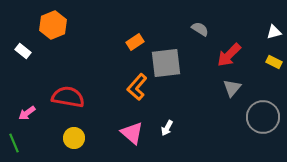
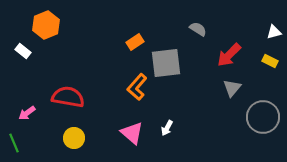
orange hexagon: moved 7 px left
gray semicircle: moved 2 px left
yellow rectangle: moved 4 px left, 1 px up
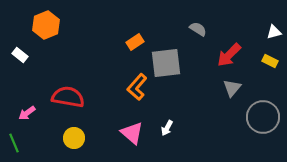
white rectangle: moved 3 px left, 4 px down
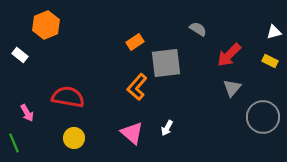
pink arrow: rotated 84 degrees counterclockwise
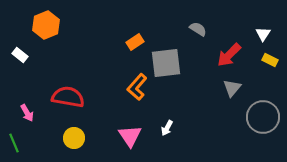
white triangle: moved 11 px left, 2 px down; rotated 42 degrees counterclockwise
yellow rectangle: moved 1 px up
pink triangle: moved 2 px left, 3 px down; rotated 15 degrees clockwise
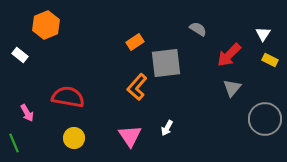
gray circle: moved 2 px right, 2 px down
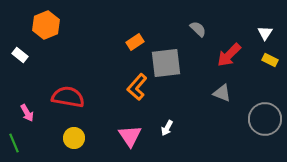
gray semicircle: rotated 12 degrees clockwise
white triangle: moved 2 px right, 1 px up
gray triangle: moved 10 px left, 5 px down; rotated 48 degrees counterclockwise
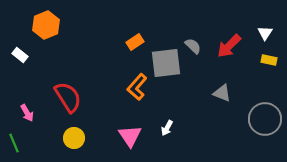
gray semicircle: moved 5 px left, 17 px down
red arrow: moved 9 px up
yellow rectangle: moved 1 px left; rotated 14 degrees counterclockwise
red semicircle: rotated 48 degrees clockwise
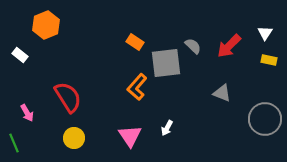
orange rectangle: rotated 66 degrees clockwise
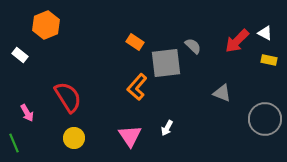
white triangle: rotated 35 degrees counterclockwise
red arrow: moved 8 px right, 5 px up
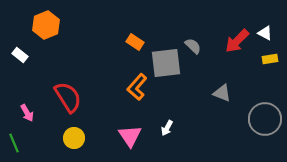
yellow rectangle: moved 1 px right, 1 px up; rotated 21 degrees counterclockwise
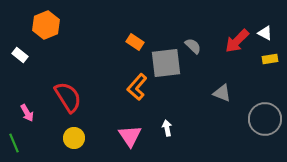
white arrow: rotated 140 degrees clockwise
